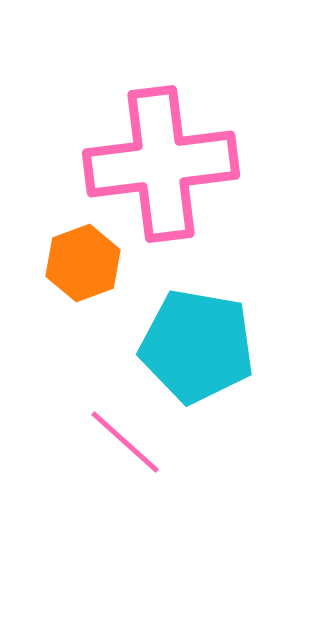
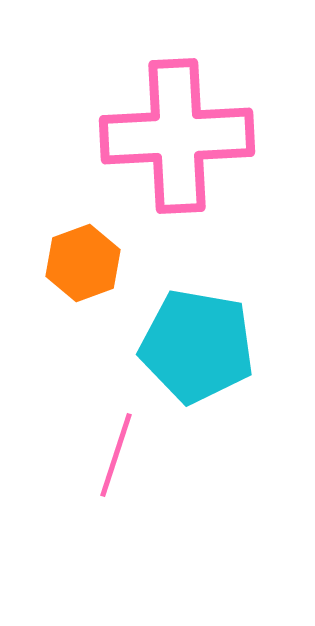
pink cross: moved 16 px right, 28 px up; rotated 4 degrees clockwise
pink line: moved 9 px left, 13 px down; rotated 66 degrees clockwise
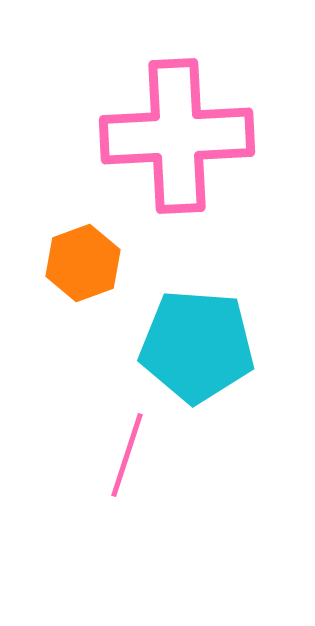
cyan pentagon: rotated 6 degrees counterclockwise
pink line: moved 11 px right
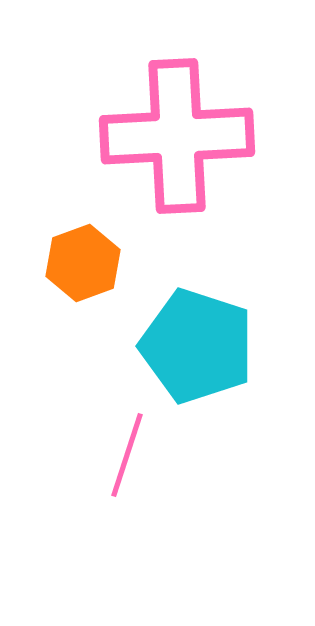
cyan pentagon: rotated 14 degrees clockwise
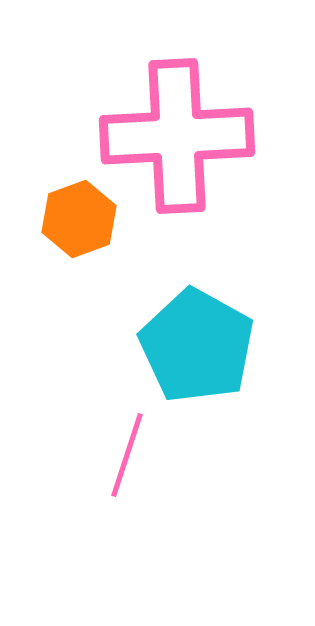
orange hexagon: moved 4 px left, 44 px up
cyan pentagon: rotated 11 degrees clockwise
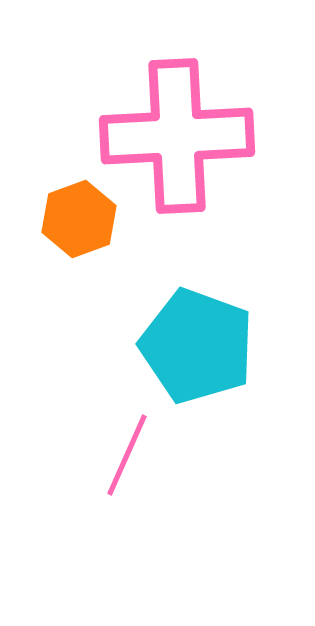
cyan pentagon: rotated 9 degrees counterclockwise
pink line: rotated 6 degrees clockwise
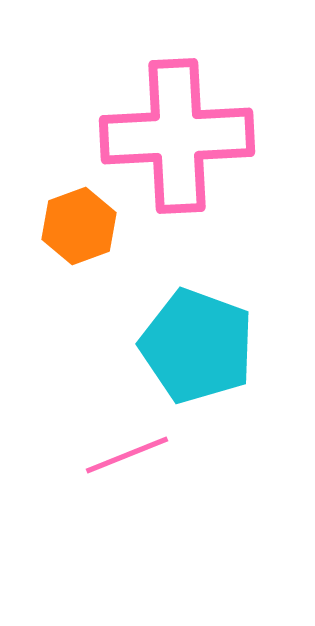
orange hexagon: moved 7 px down
pink line: rotated 44 degrees clockwise
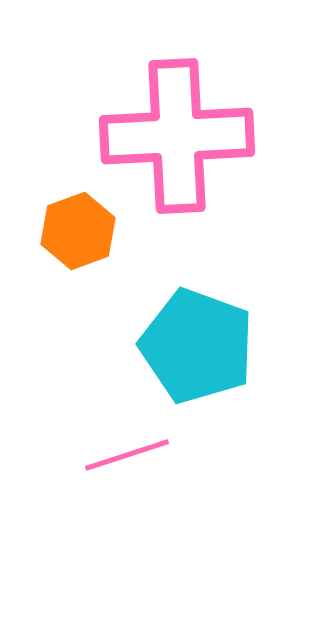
orange hexagon: moved 1 px left, 5 px down
pink line: rotated 4 degrees clockwise
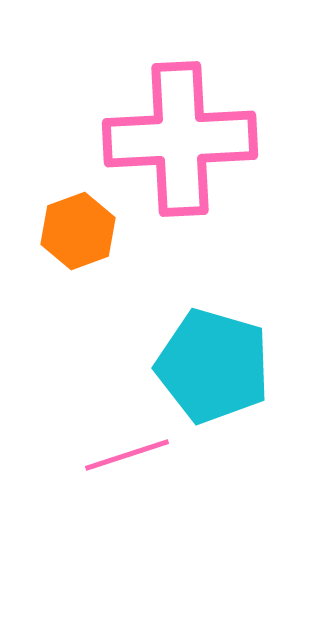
pink cross: moved 3 px right, 3 px down
cyan pentagon: moved 16 px right, 20 px down; rotated 4 degrees counterclockwise
